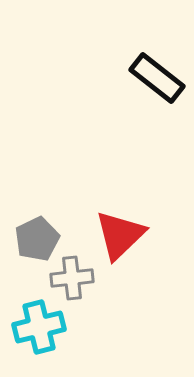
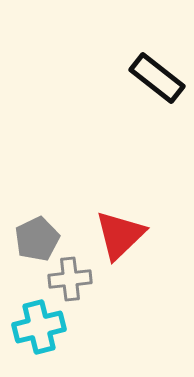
gray cross: moved 2 px left, 1 px down
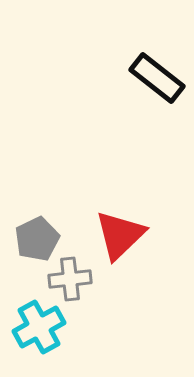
cyan cross: rotated 15 degrees counterclockwise
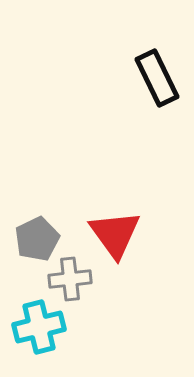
black rectangle: rotated 26 degrees clockwise
red triangle: moved 5 px left, 1 px up; rotated 22 degrees counterclockwise
cyan cross: rotated 15 degrees clockwise
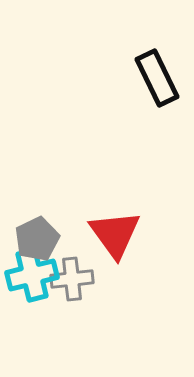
gray cross: moved 2 px right
cyan cross: moved 7 px left, 52 px up
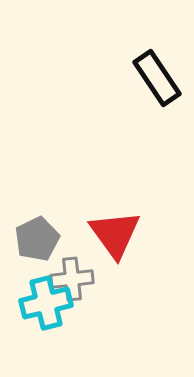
black rectangle: rotated 8 degrees counterclockwise
cyan cross: moved 14 px right, 28 px down
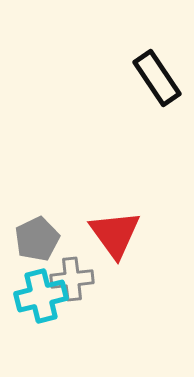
cyan cross: moved 5 px left, 7 px up
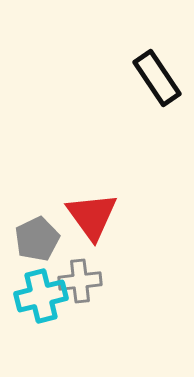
red triangle: moved 23 px left, 18 px up
gray cross: moved 8 px right, 2 px down
